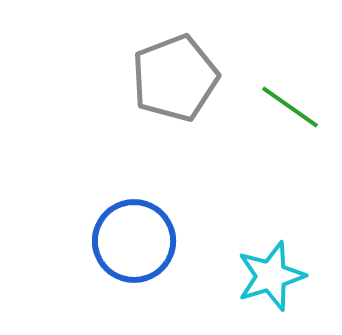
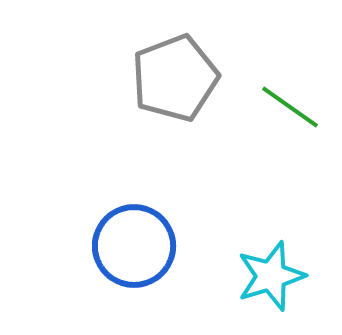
blue circle: moved 5 px down
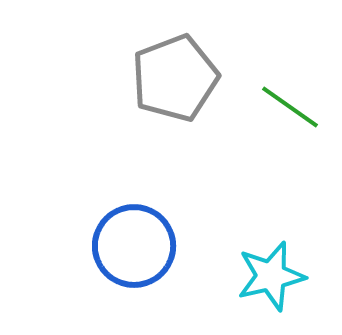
cyan star: rotated 4 degrees clockwise
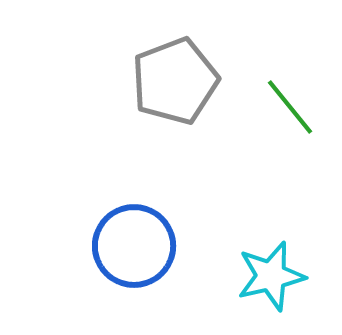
gray pentagon: moved 3 px down
green line: rotated 16 degrees clockwise
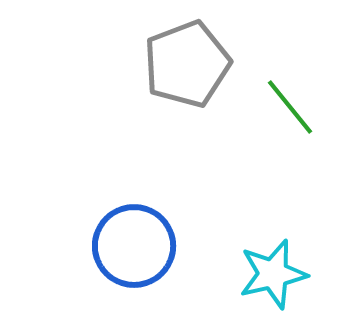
gray pentagon: moved 12 px right, 17 px up
cyan star: moved 2 px right, 2 px up
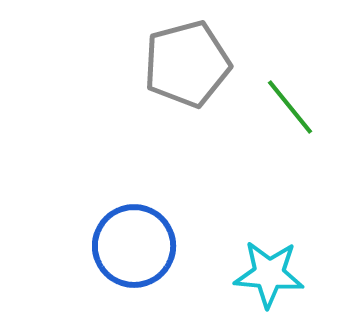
gray pentagon: rotated 6 degrees clockwise
cyan star: moved 4 px left; rotated 18 degrees clockwise
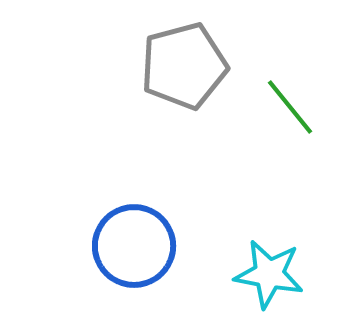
gray pentagon: moved 3 px left, 2 px down
cyan star: rotated 6 degrees clockwise
